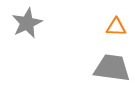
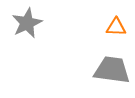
gray trapezoid: moved 2 px down
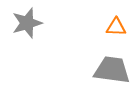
gray star: rotated 8 degrees clockwise
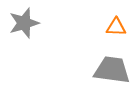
gray star: moved 3 px left
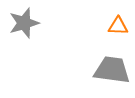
orange triangle: moved 2 px right, 1 px up
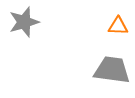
gray star: moved 1 px up
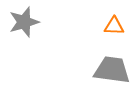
orange triangle: moved 4 px left
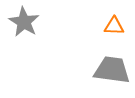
gray star: rotated 24 degrees counterclockwise
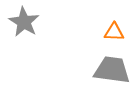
orange triangle: moved 6 px down
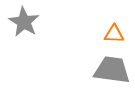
orange triangle: moved 2 px down
